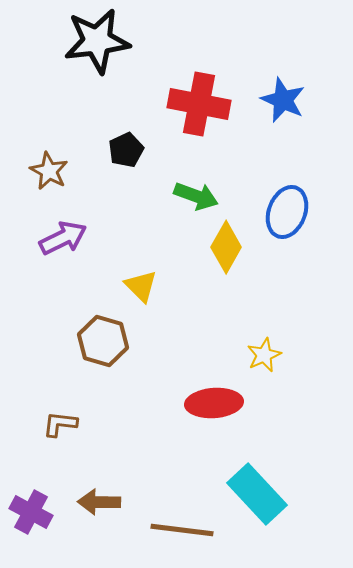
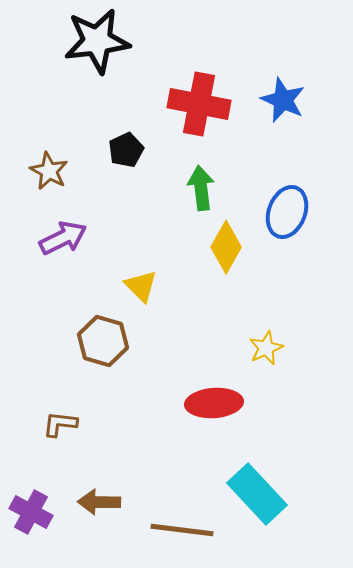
green arrow: moved 5 px right, 8 px up; rotated 117 degrees counterclockwise
yellow star: moved 2 px right, 7 px up
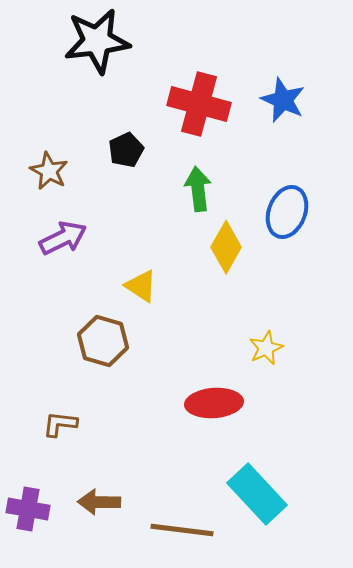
red cross: rotated 4 degrees clockwise
green arrow: moved 3 px left, 1 px down
yellow triangle: rotated 12 degrees counterclockwise
purple cross: moved 3 px left, 3 px up; rotated 18 degrees counterclockwise
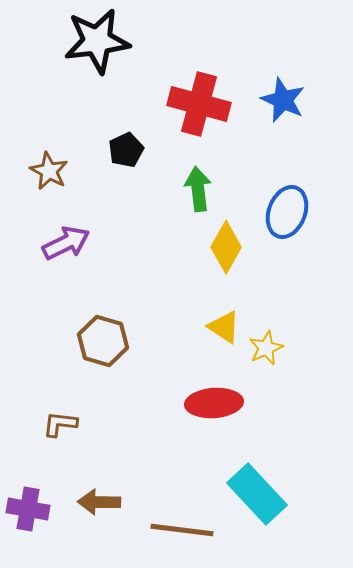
purple arrow: moved 3 px right, 5 px down
yellow triangle: moved 83 px right, 41 px down
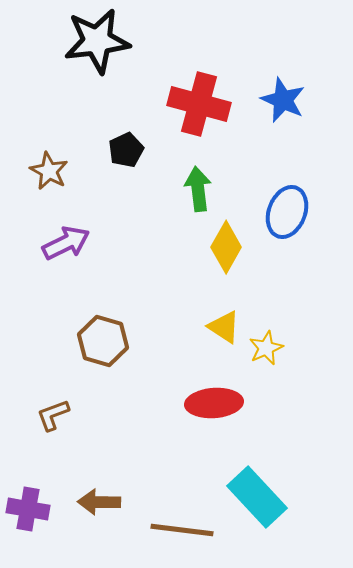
brown L-shape: moved 7 px left, 9 px up; rotated 27 degrees counterclockwise
cyan rectangle: moved 3 px down
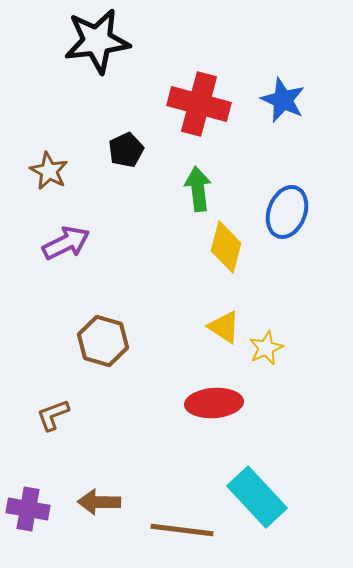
yellow diamond: rotated 15 degrees counterclockwise
